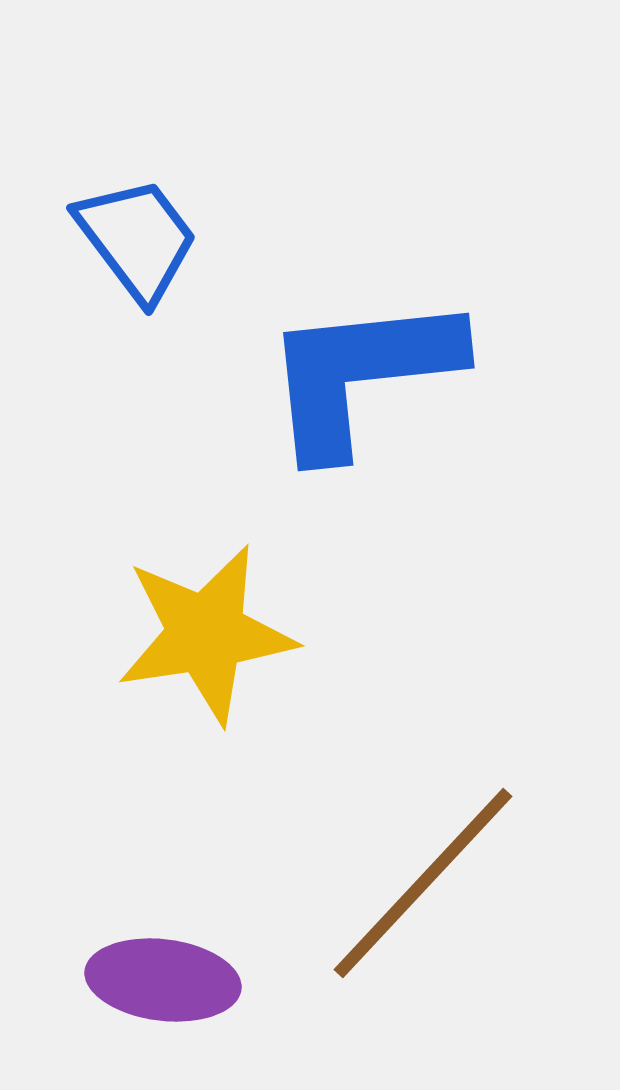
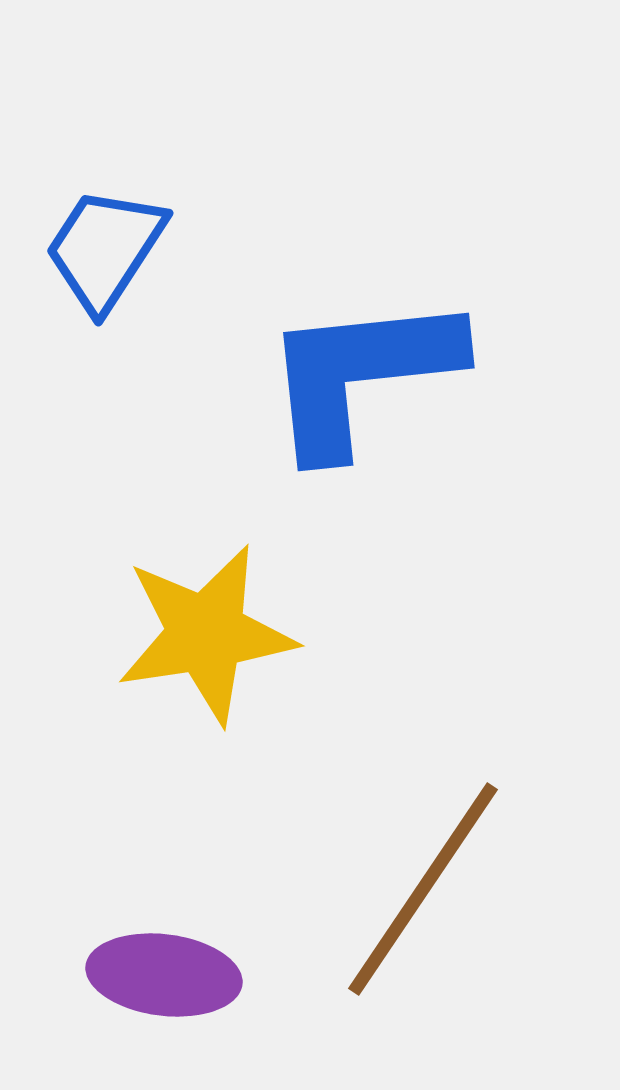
blue trapezoid: moved 32 px left, 10 px down; rotated 110 degrees counterclockwise
brown line: moved 6 px down; rotated 9 degrees counterclockwise
purple ellipse: moved 1 px right, 5 px up
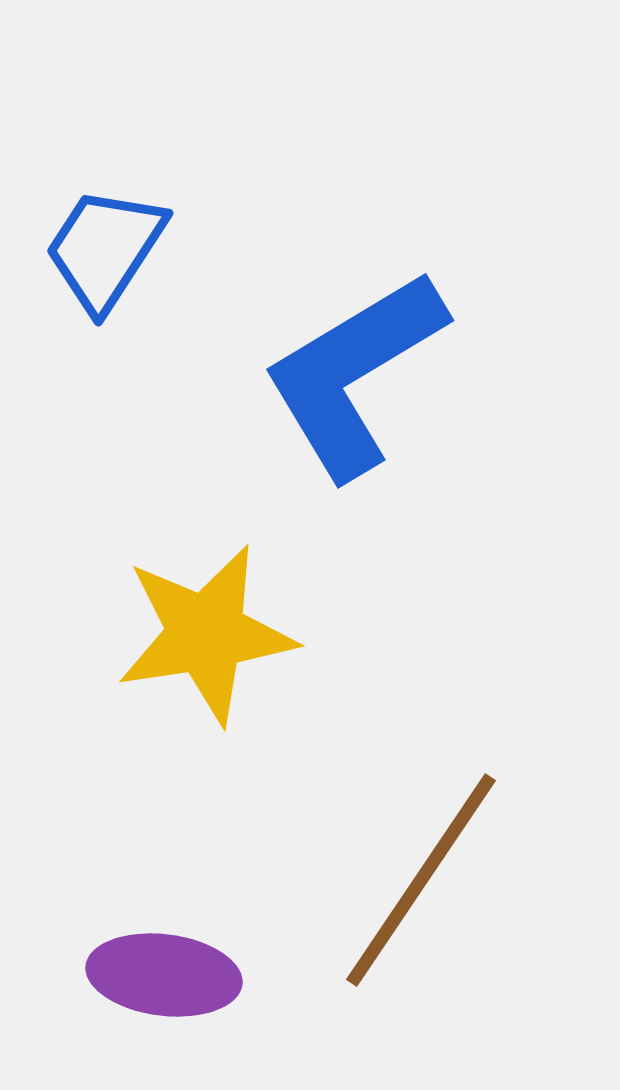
blue L-shape: moved 7 px left; rotated 25 degrees counterclockwise
brown line: moved 2 px left, 9 px up
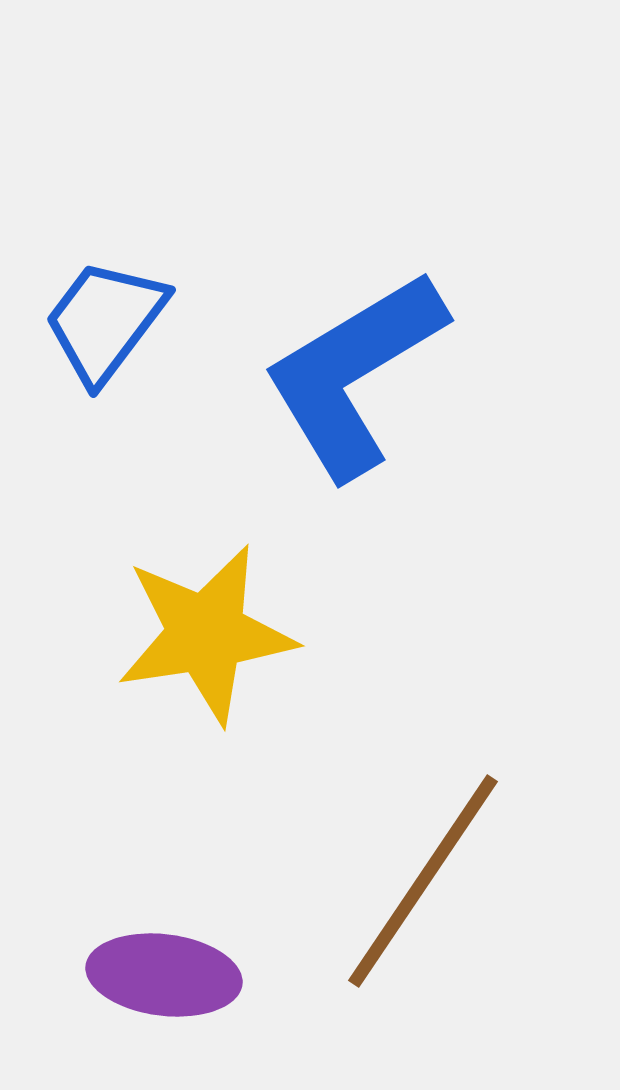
blue trapezoid: moved 72 px down; rotated 4 degrees clockwise
brown line: moved 2 px right, 1 px down
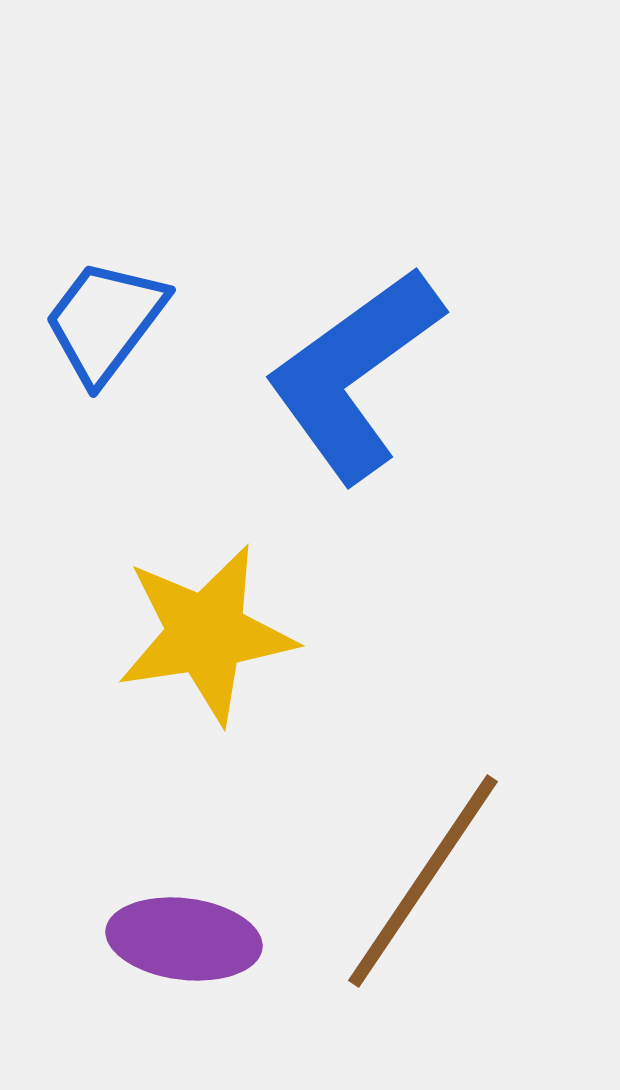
blue L-shape: rotated 5 degrees counterclockwise
purple ellipse: moved 20 px right, 36 px up
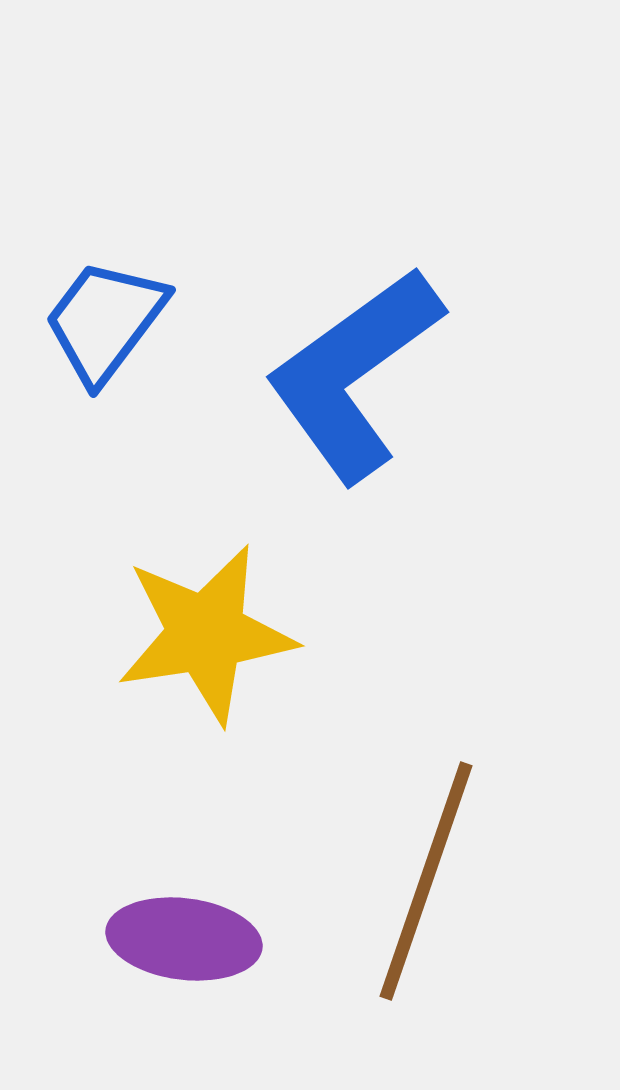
brown line: moved 3 px right; rotated 15 degrees counterclockwise
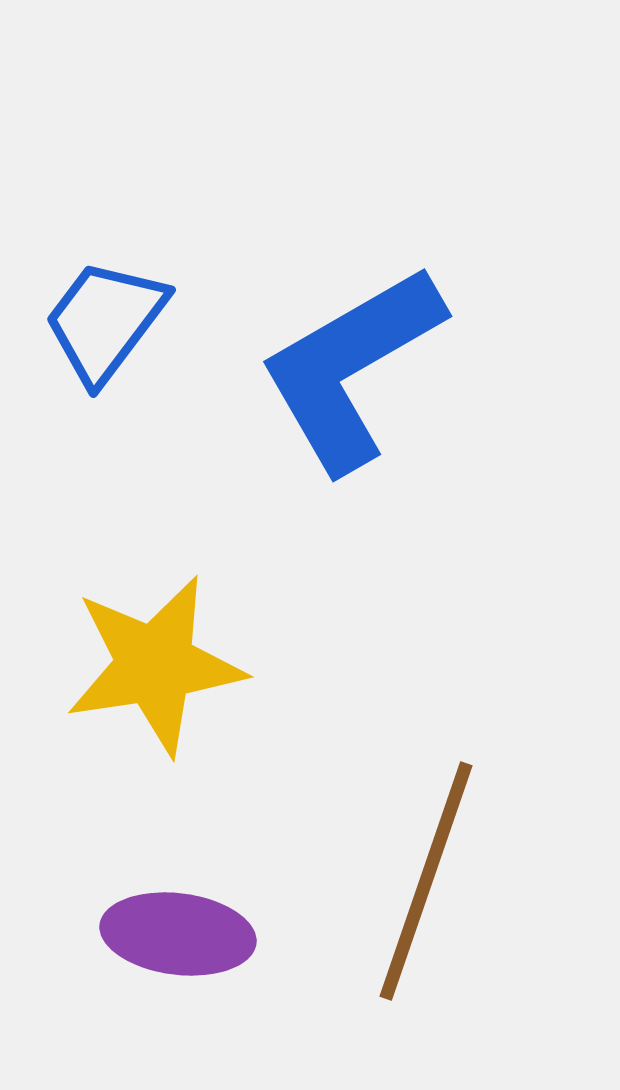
blue L-shape: moved 3 px left, 6 px up; rotated 6 degrees clockwise
yellow star: moved 51 px left, 31 px down
purple ellipse: moved 6 px left, 5 px up
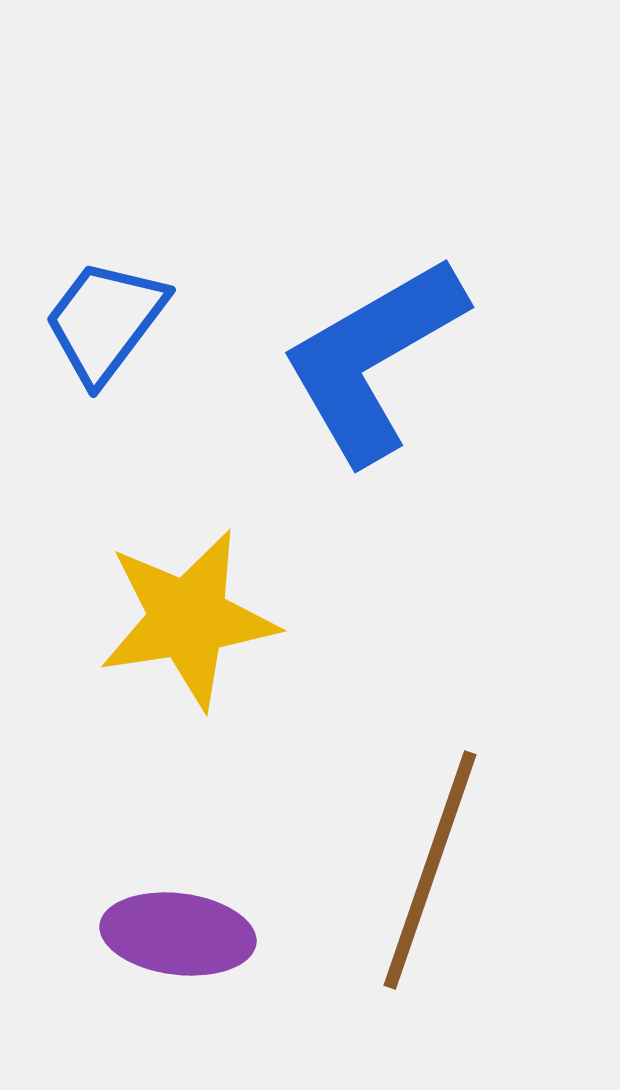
blue L-shape: moved 22 px right, 9 px up
yellow star: moved 33 px right, 46 px up
brown line: moved 4 px right, 11 px up
